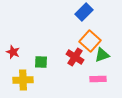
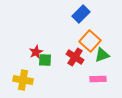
blue rectangle: moved 3 px left, 2 px down
red star: moved 23 px right; rotated 24 degrees clockwise
green square: moved 4 px right, 2 px up
yellow cross: rotated 12 degrees clockwise
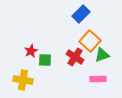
red star: moved 5 px left, 1 px up
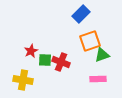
orange square: rotated 30 degrees clockwise
red cross: moved 14 px left, 5 px down; rotated 12 degrees counterclockwise
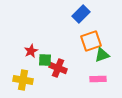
orange square: moved 1 px right
red cross: moved 3 px left, 6 px down
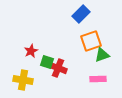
green square: moved 2 px right, 2 px down; rotated 16 degrees clockwise
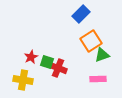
orange square: rotated 15 degrees counterclockwise
red star: moved 6 px down
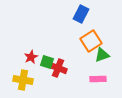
blue rectangle: rotated 18 degrees counterclockwise
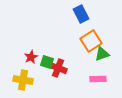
blue rectangle: rotated 54 degrees counterclockwise
green triangle: moved 1 px up
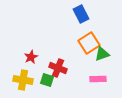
orange square: moved 2 px left, 2 px down
green square: moved 18 px down
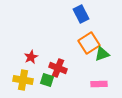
pink rectangle: moved 1 px right, 5 px down
